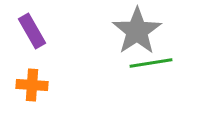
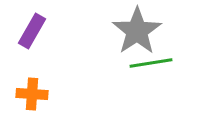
purple rectangle: rotated 60 degrees clockwise
orange cross: moved 9 px down
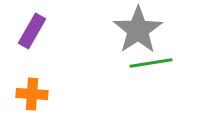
gray star: moved 1 px right, 1 px up
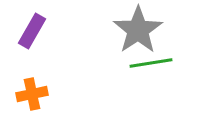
orange cross: rotated 16 degrees counterclockwise
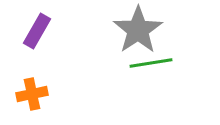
purple rectangle: moved 5 px right
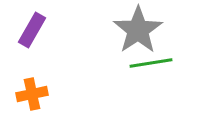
purple rectangle: moved 5 px left, 1 px up
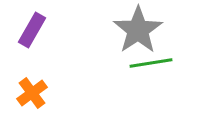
orange cross: moved 1 px up; rotated 24 degrees counterclockwise
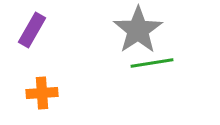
green line: moved 1 px right
orange cross: moved 10 px right; rotated 32 degrees clockwise
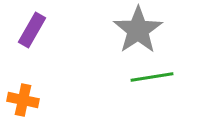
green line: moved 14 px down
orange cross: moved 19 px left, 7 px down; rotated 16 degrees clockwise
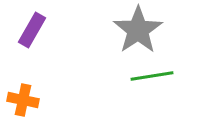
green line: moved 1 px up
